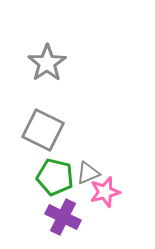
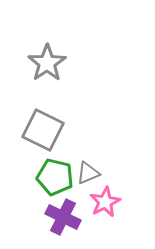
pink star: moved 10 px down; rotated 12 degrees counterclockwise
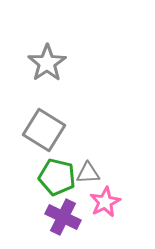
gray square: moved 1 px right; rotated 6 degrees clockwise
gray triangle: rotated 20 degrees clockwise
green pentagon: moved 2 px right
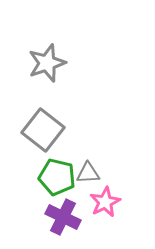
gray star: rotated 15 degrees clockwise
gray square: moved 1 px left; rotated 6 degrees clockwise
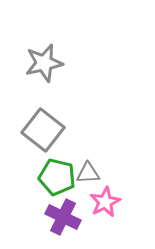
gray star: moved 3 px left; rotated 6 degrees clockwise
